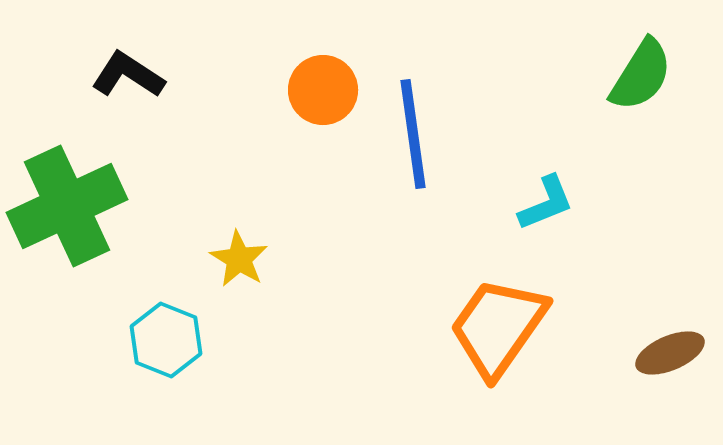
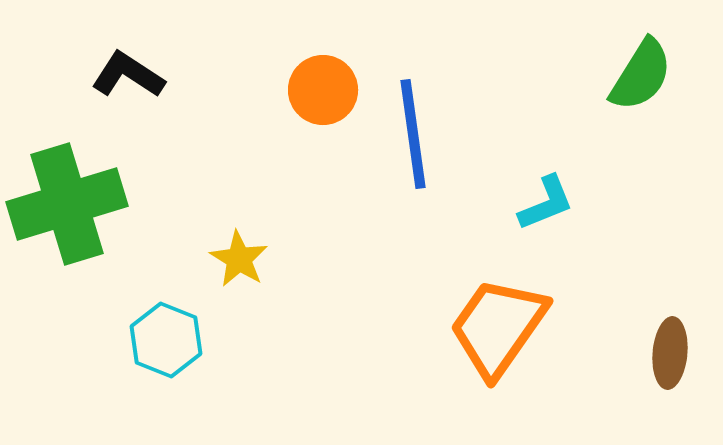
green cross: moved 2 px up; rotated 8 degrees clockwise
brown ellipse: rotated 62 degrees counterclockwise
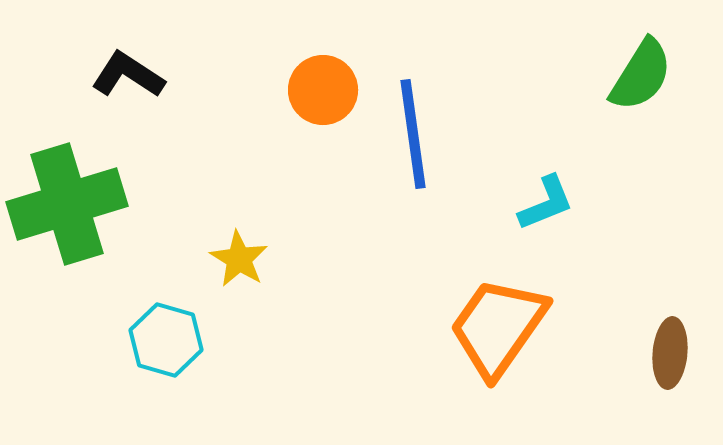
cyan hexagon: rotated 6 degrees counterclockwise
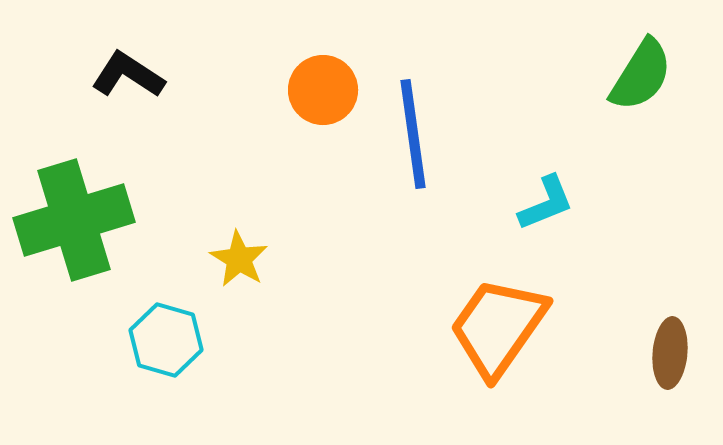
green cross: moved 7 px right, 16 px down
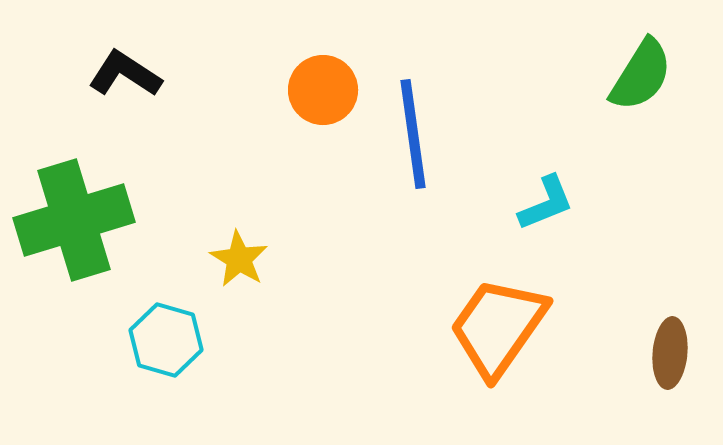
black L-shape: moved 3 px left, 1 px up
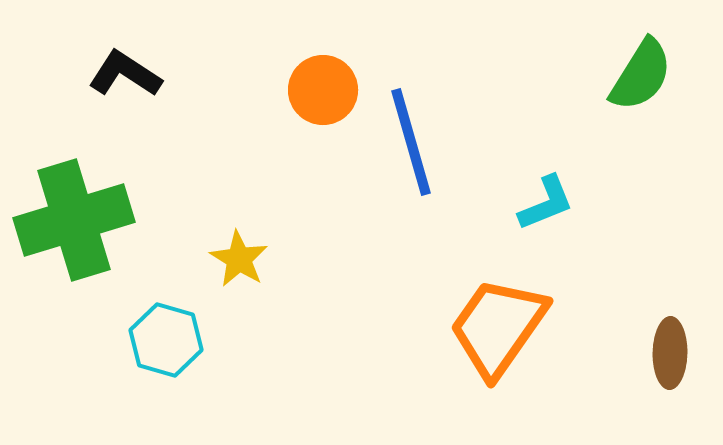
blue line: moved 2 px left, 8 px down; rotated 8 degrees counterclockwise
brown ellipse: rotated 4 degrees counterclockwise
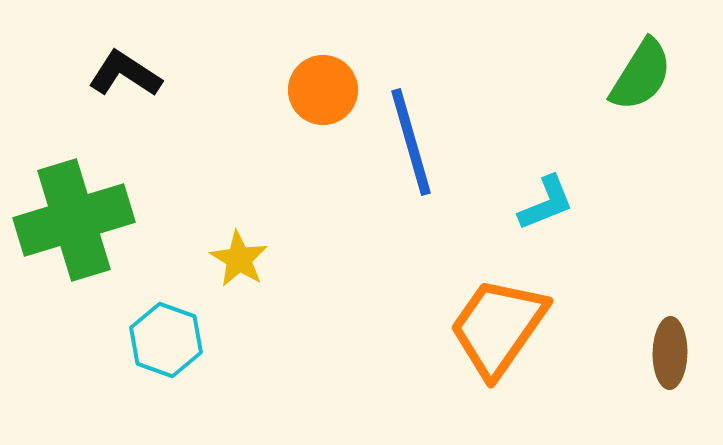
cyan hexagon: rotated 4 degrees clockwise
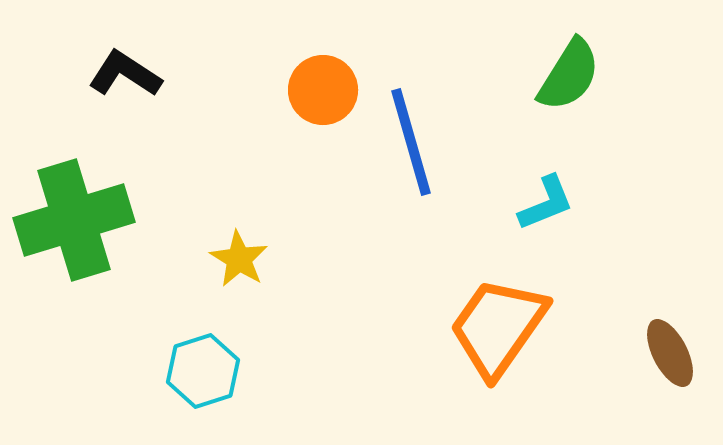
green semicircle: moved 72 px left
cyan hexagon: moved 37 px right, 31 px down; rotated 22 degrees clockwise
brown ellipse: rotated 28 degrees counterclockwise
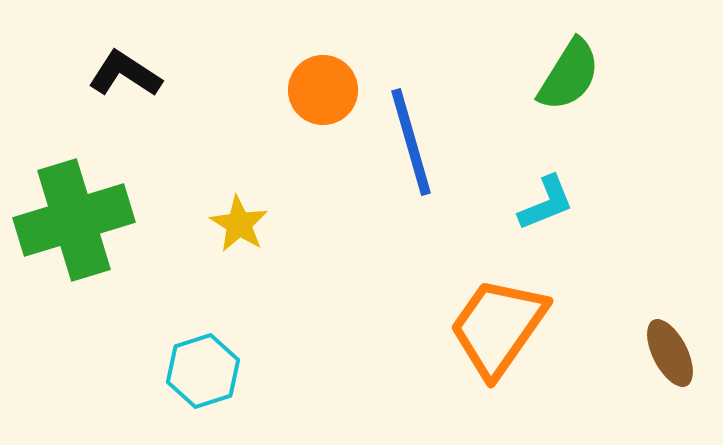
yellow star: moved 35 px up
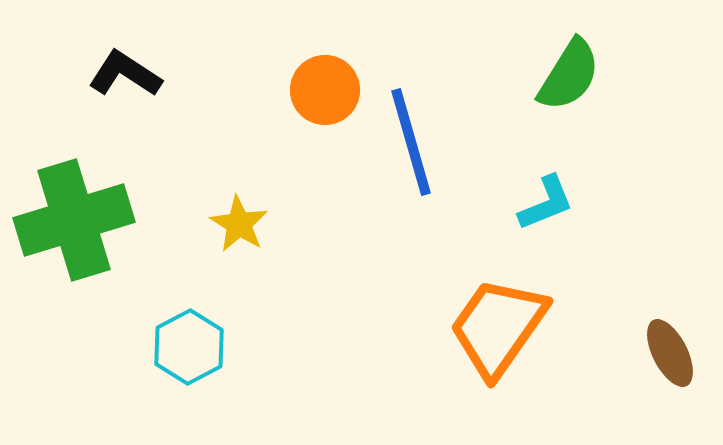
orange circle: moved 2 px right
cyan hexagon: moved 14 px left, 24 px up; rotated 10 degrees counterclockwise
